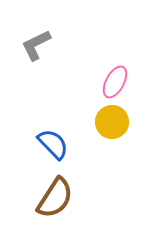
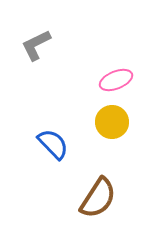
pink ellipse: moved 1 px right, 2 px up; rotated 40 degrees clockwise
brown semicircle: moved 43 px right
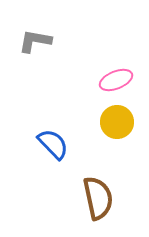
gray L-shape: moved 1 px left, 4 px up; rotated 36 degrees clockwise
yellow circle: moved 5 px right
brown semicircle: rotated 45 degrees counterclockwise
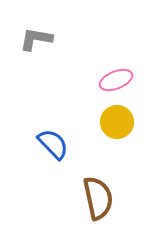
gray L-shape: moved 1 px right, 2 px up
